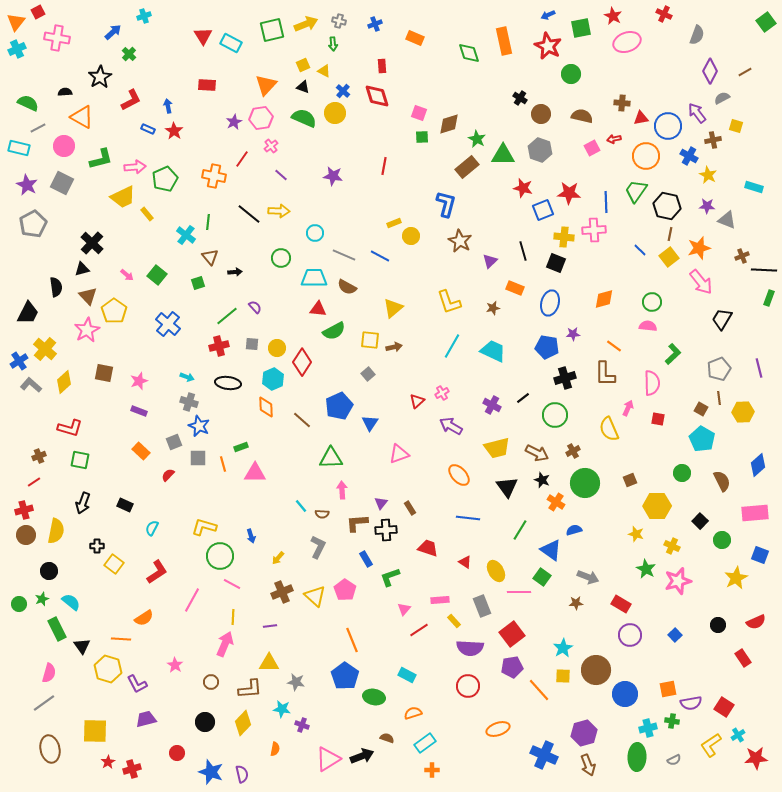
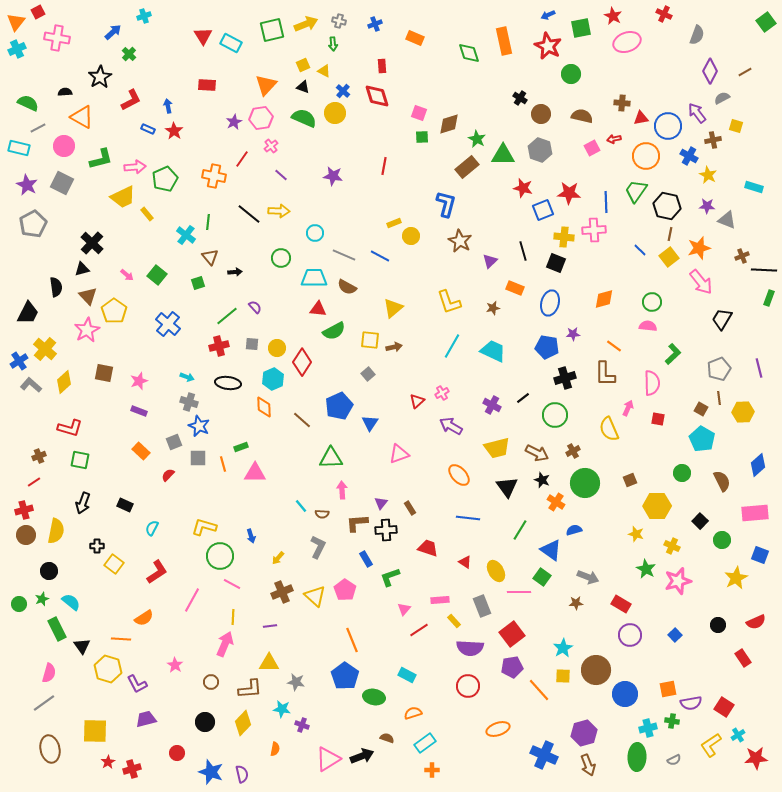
orange diamond at (266, 407): moved 2 px left
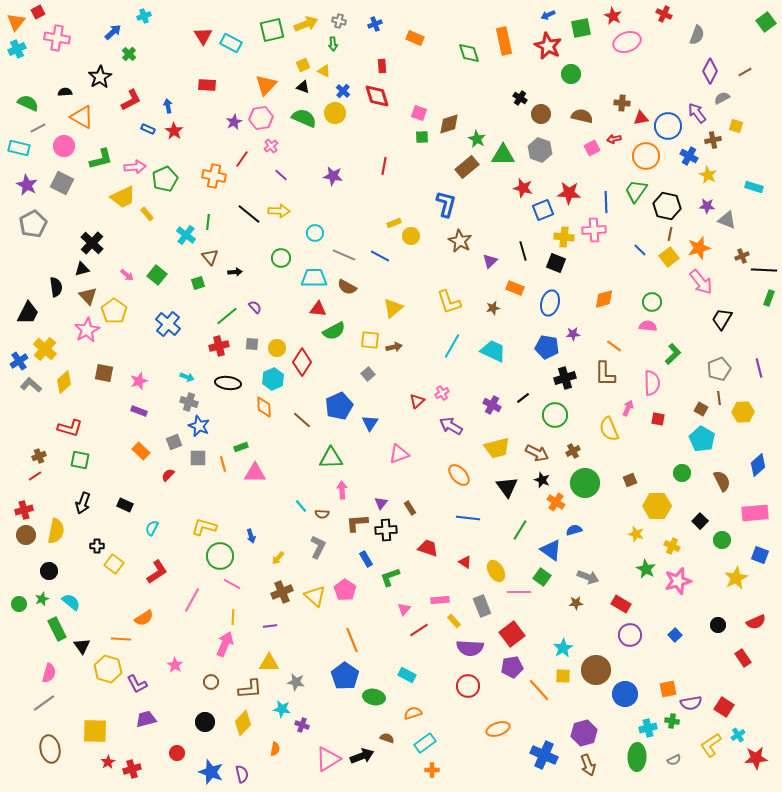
red line at (34, 482): moved 1 px right, 6 px up
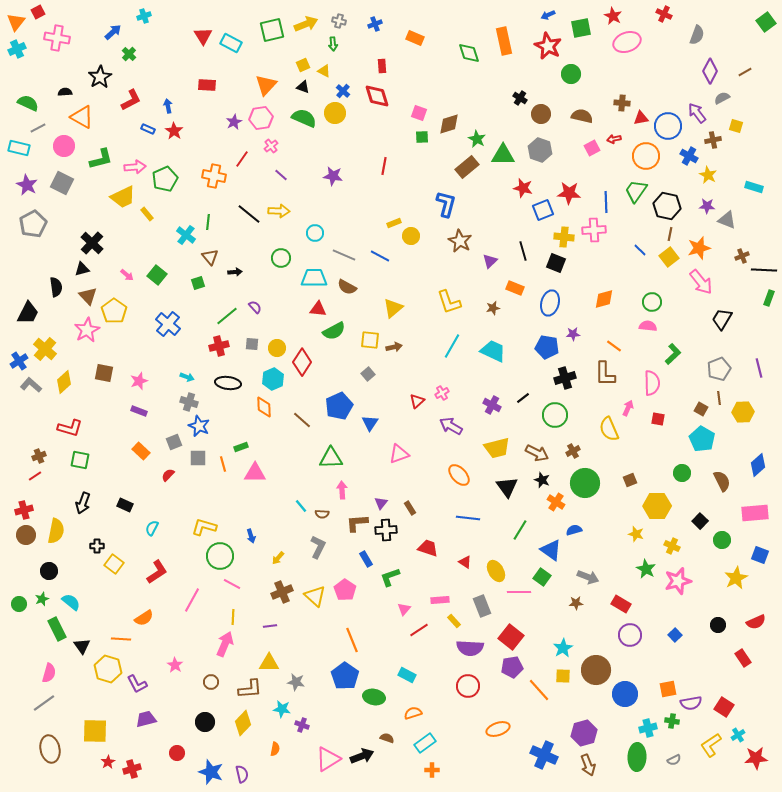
red square at (512, 634): moved 1 px left, 3 px down; rotated 15 degrees counterclockwise
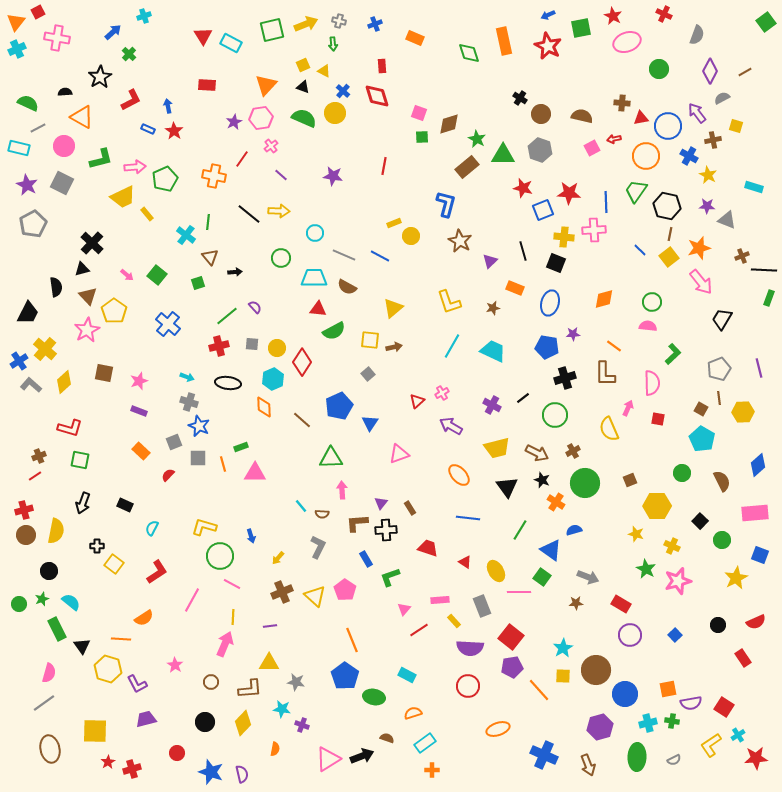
green circle at (571, 74): moved 88 px right, 5 px up
cyan cross at (648, 728): moved 5 px up
purple hexagon at (584, 733): moved 16 px right, 6 px up
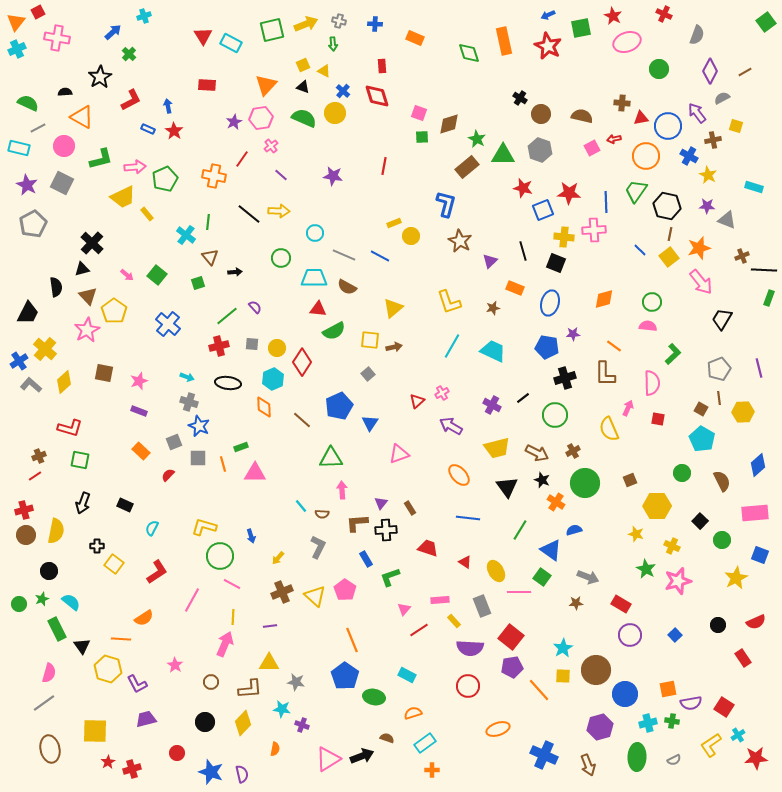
blue cross at (375, 24): rotated 24 degrees clockwise
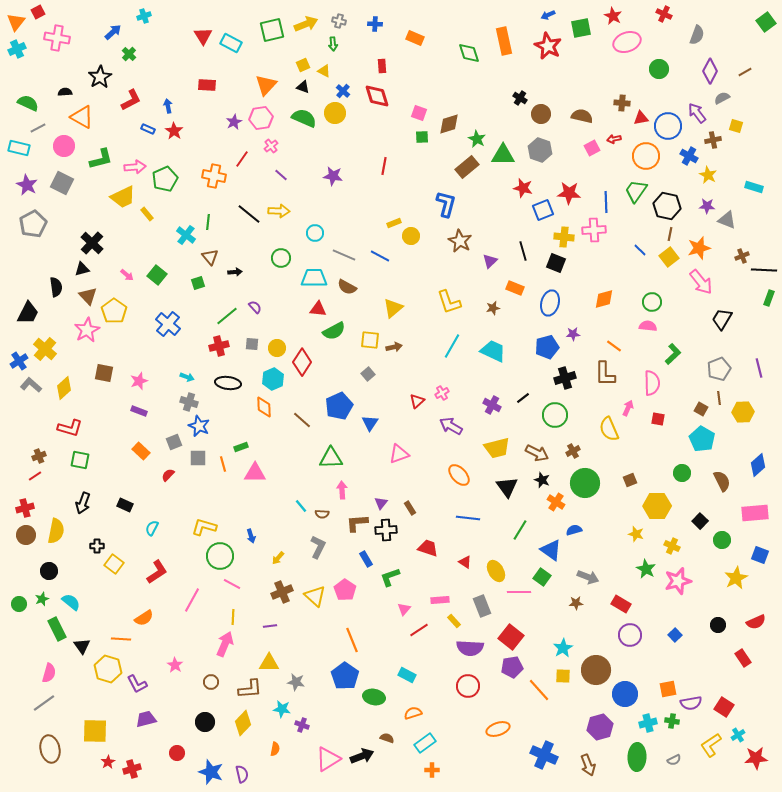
blue pentagon at (547, 347): rotated 25 degrees counterclockwise
yellow diamond at (64, 382): moved 6 px down
red cross at (24, 510): moved 1 px right, 2 px up
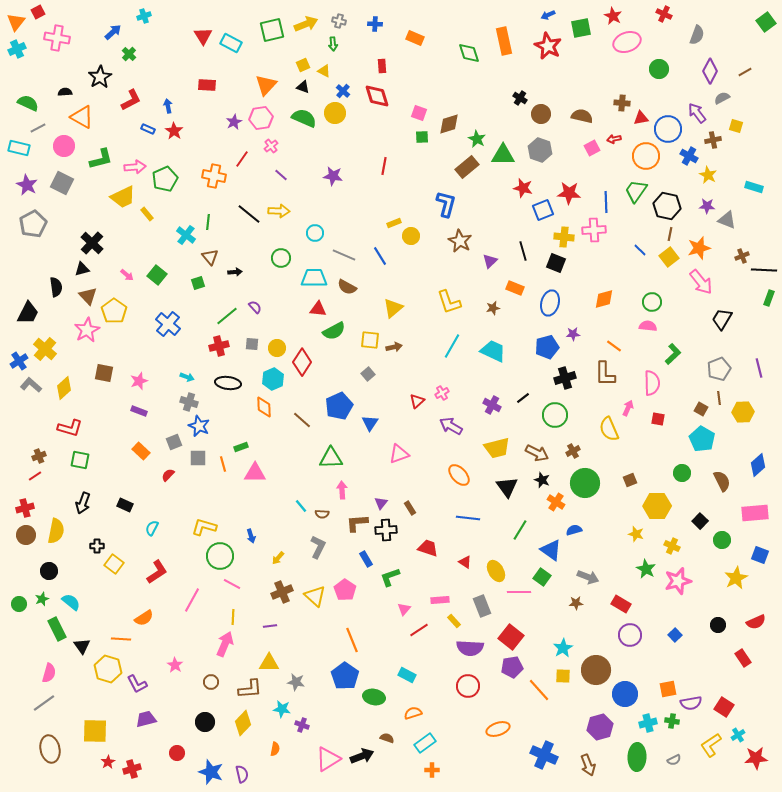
blue circle at (668, 126): moved 3 px down
blue line at (380, 256): rotated 30 degrees clockwise
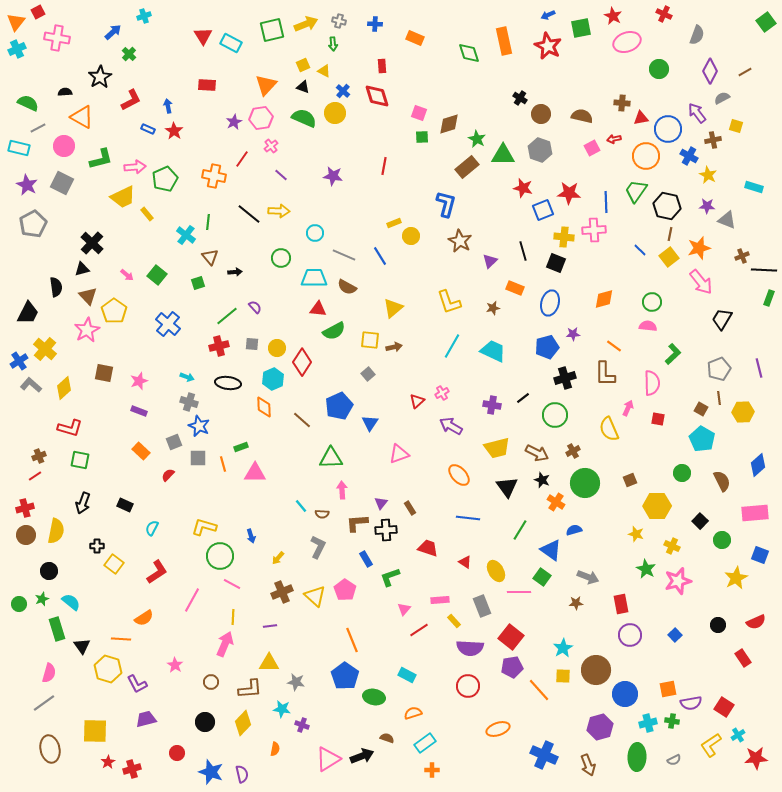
purple cross at (492, 405): rotated 18 degrees counterclockwise
red rectangle at (621, 604): rotated 48 degrees clockwise
green rectangle at (57, 629): rotated 10 degrees clockwise
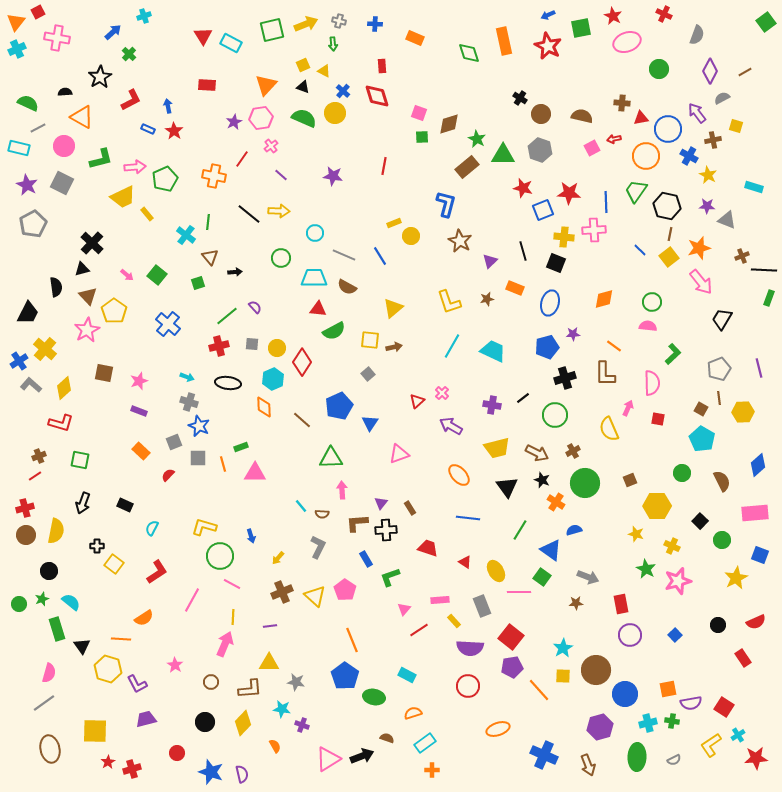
brown star at (493, 308): moved 6 px left, 9 px up
pink cross at (442, 393): rotated 16 degrees counterclockwise
red L-shape at (70, 428): moved 9 px left, 5 px up
orange semicircle at (275, 749): moved 3 px up; rotated 40 degrees counterclockwise
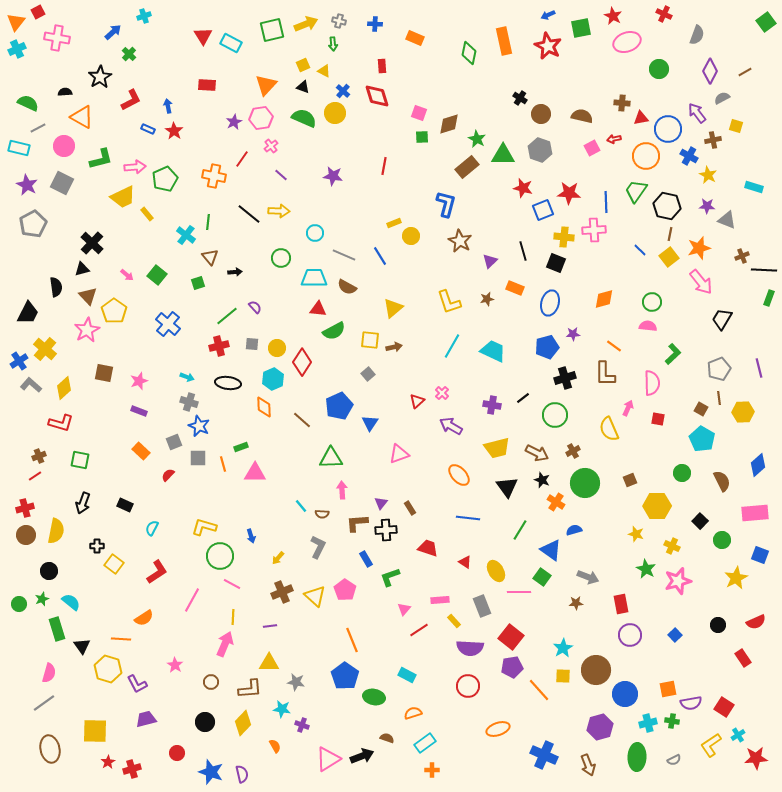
green diamond at (469, 53): rotated 30 degrees clockwise
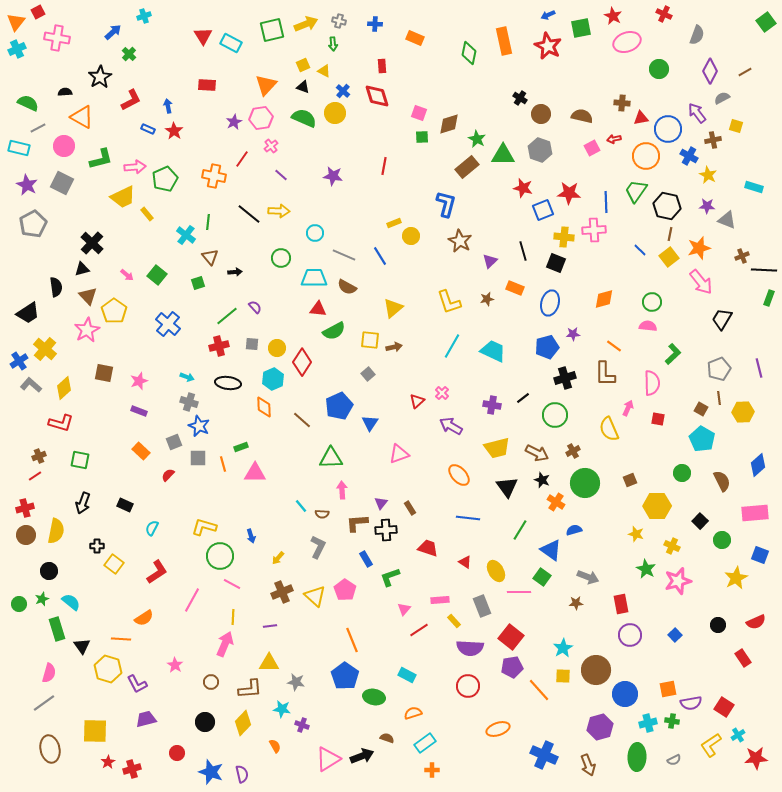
black trapezoid at (28, 313): rotated 30 degrees clockwise
